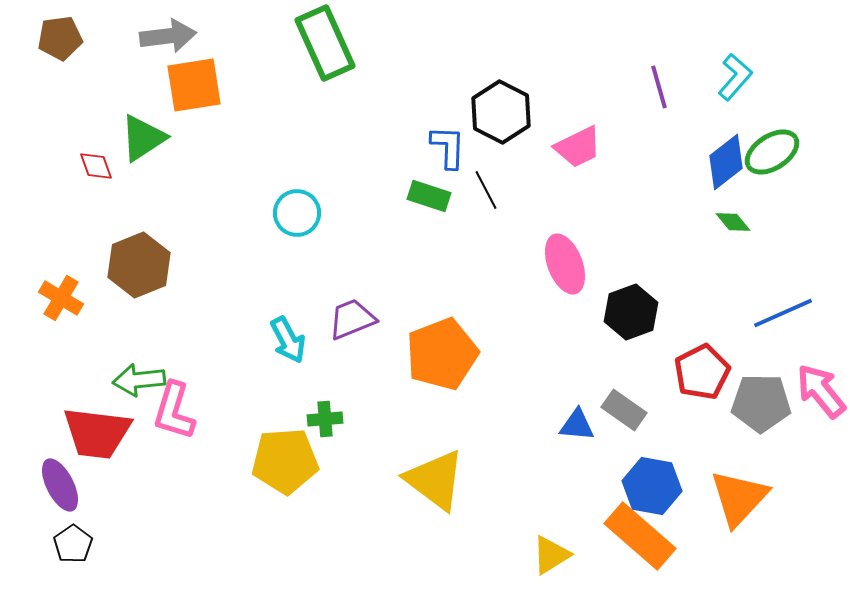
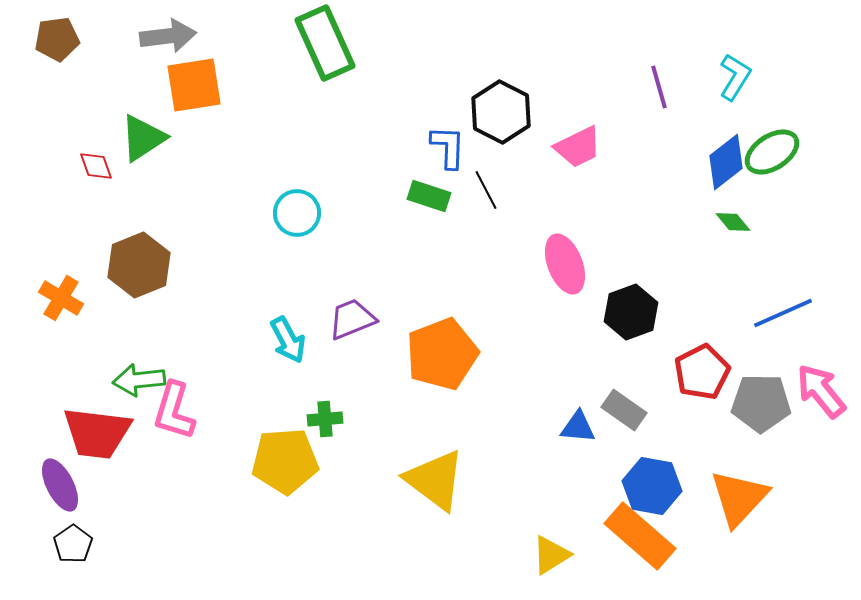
brown pentagon at (60, 38): moved 3 px left, 1 px down
cyan L-shape at (735, 77): rotated 9 degrees counterclockwise
blue triangle at (577, 425): moved 1 px right, 2 px down
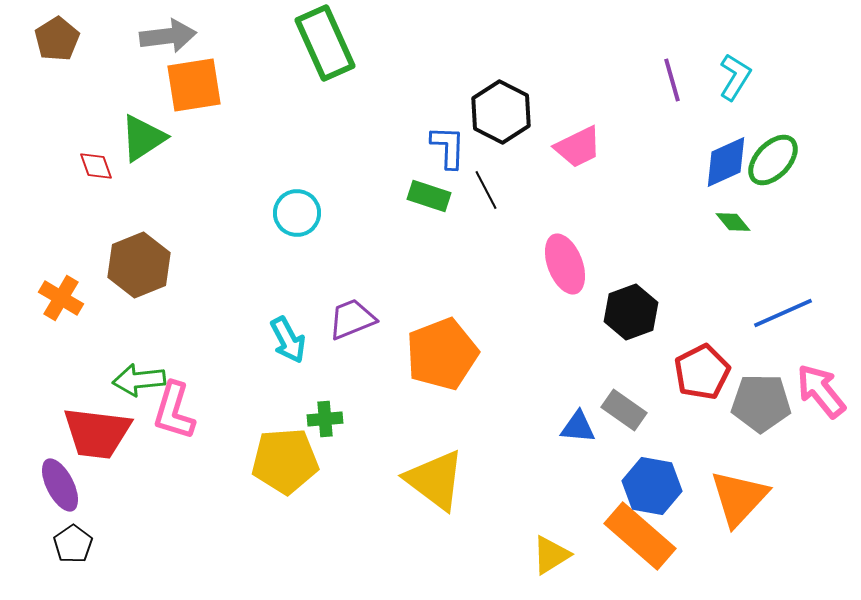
brown pentagon at (57, 39): rotated 24 degrees counterclockwise
purple line at (659, 87): moved 13 px right, 7 px up
green ellipse at (772, 152): moved 1 px right, 8 px down; rotated 14 degrees counterclockwise
blue diamond at (726, 162): rotated 14 degrees clockwise
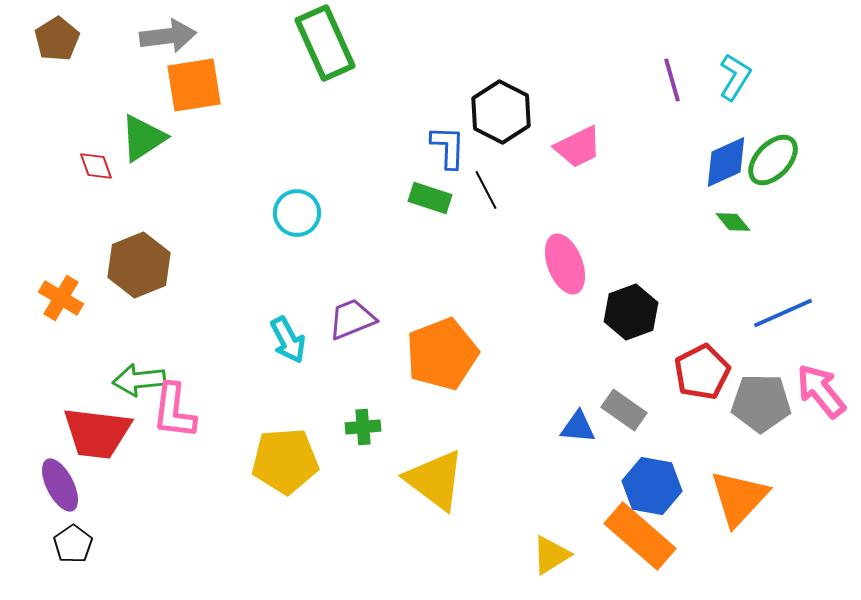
green rectangle at (429, 196): moved 1 px right, 2 px down
pink L-shape at (174, 411): rotated 10 degrees counterclockwise
green cross at (325, 419): moved 38 px right, 8 px down
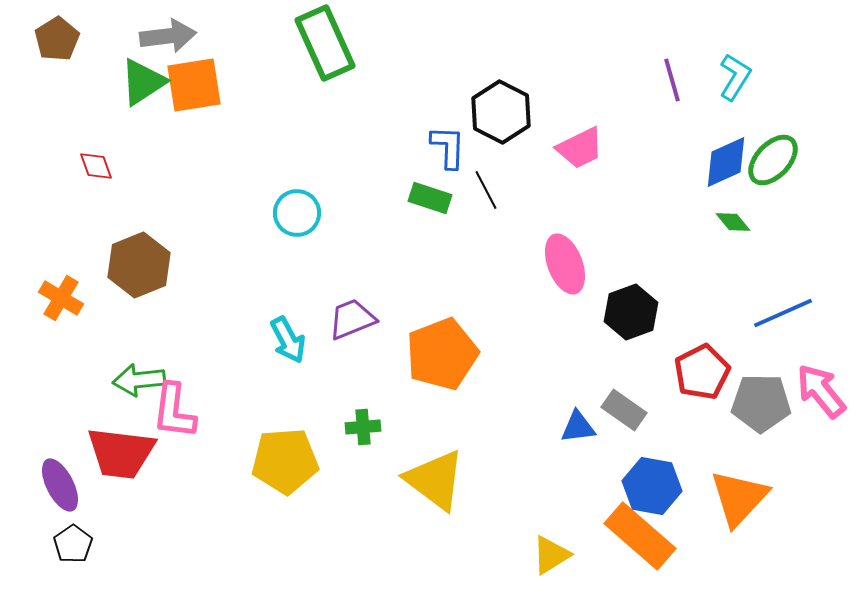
green triangle at (143, 138): moved 56 px up
pink trapezoid at (578, 147): moved 2 px right, 1 px down
blue triangle at (578, 427): rotated 12 degrees counterclockwise
red trapezoid at (97, 433): moved 24 px right, 20 px down
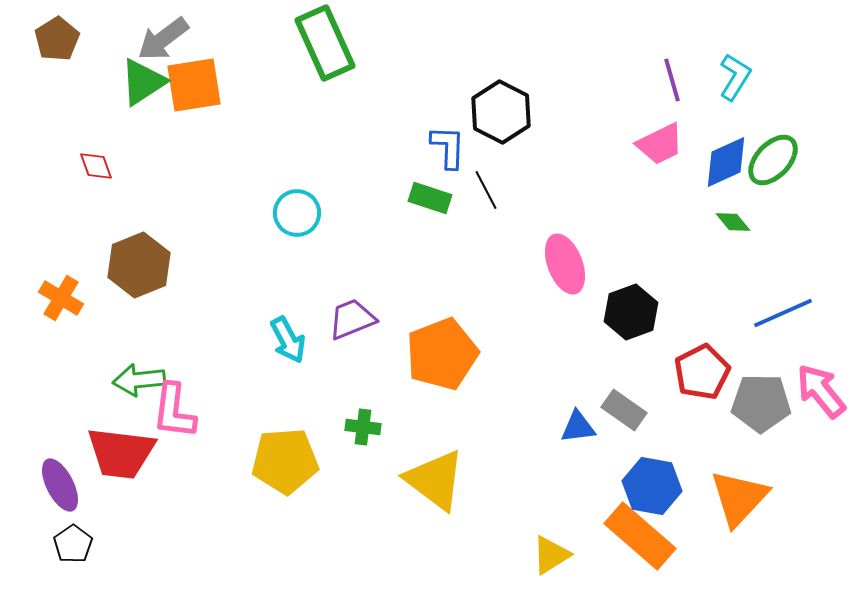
gray arrow at (168, 36): moved 5 px left, 3 px down; rotated 150 degrees clockwise
pink trapezoid at (580, 148): moved 80 px right, 4 px up
green cross at (363, 427): rotated 12 degrees clockwise
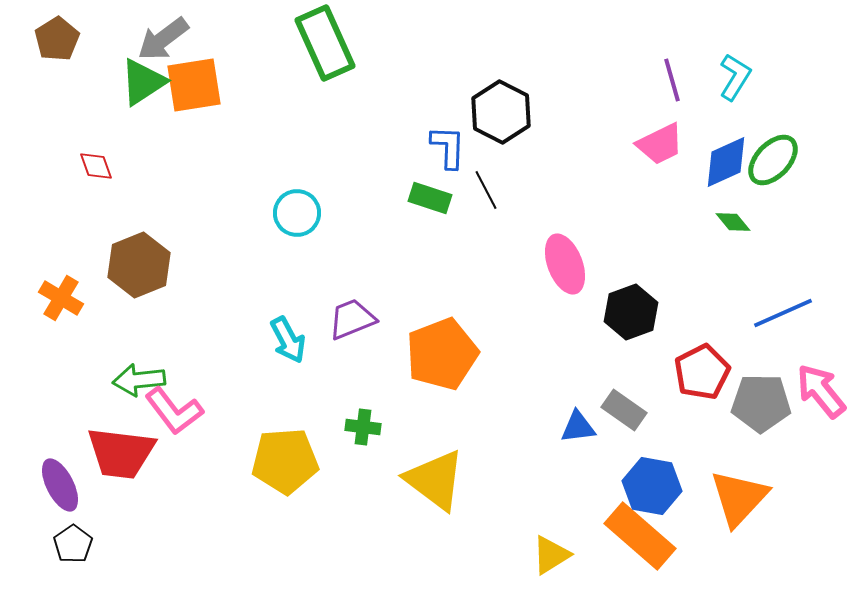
pink L-shape at (174, 411): rotated 44 degrees counterclockwise
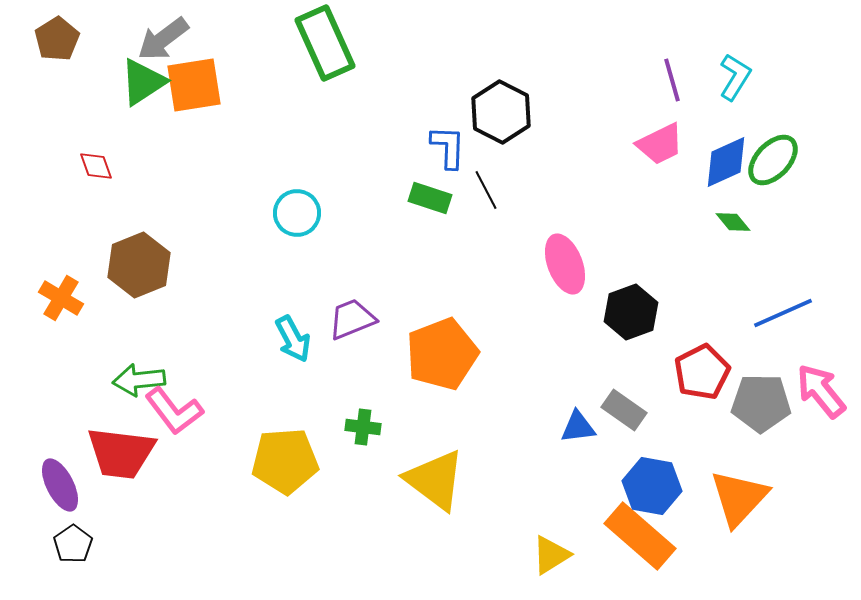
cyan arrow at (288, 340): moved 5 px right, 1 px up
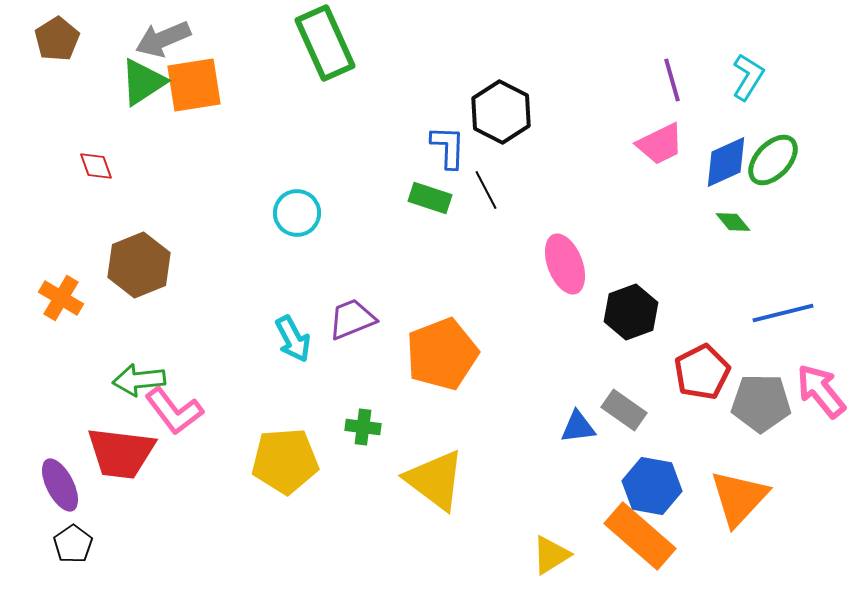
gray arrow at (163, 39): rotated 14 degrees clockwise
cyan L-shape at (735, 77): moved 13 px right
blue line at (783, 313): rotated 10 degrees clockwise
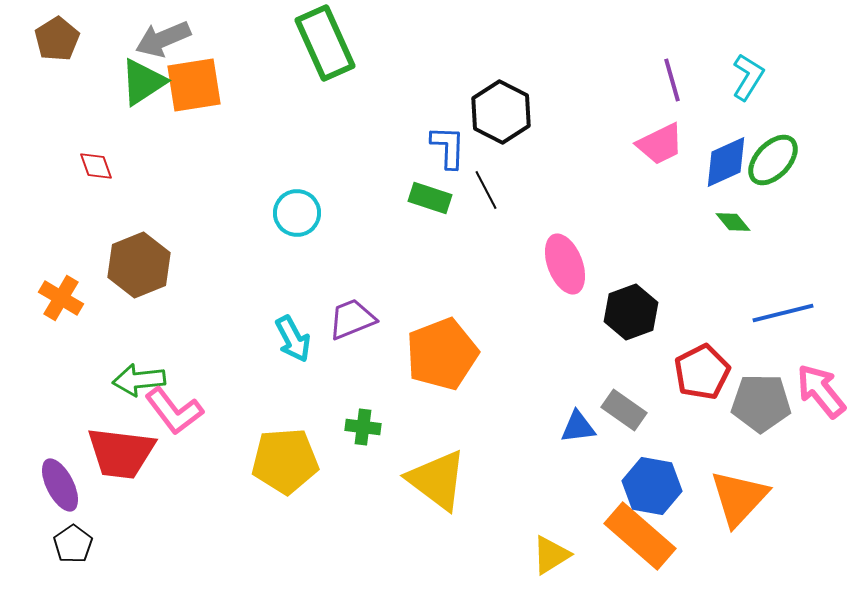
yellow triangle at (435, 480): moved 2 px right
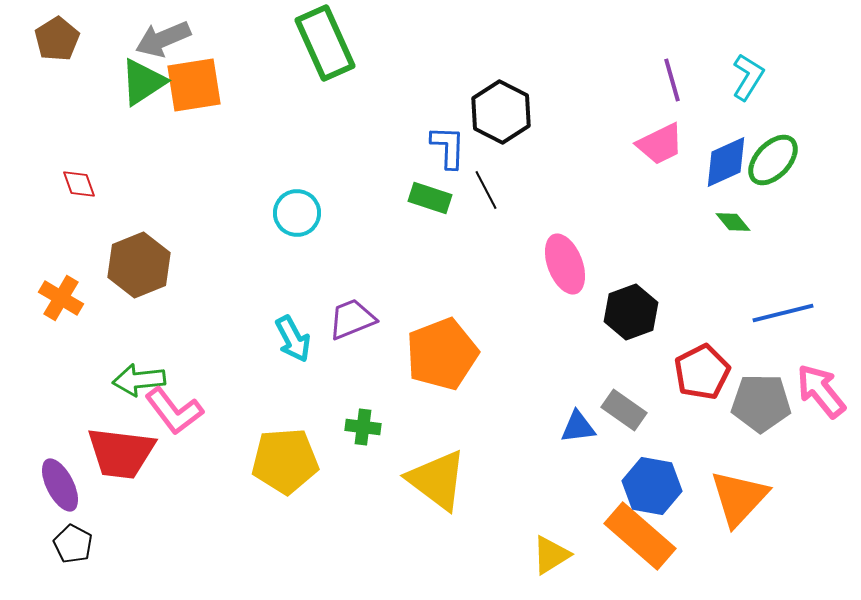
red diamond at (96, 166): moved 17 px left, 18 px down
black pentagon at (73, 544): rotated 9 degrees counterclockwise
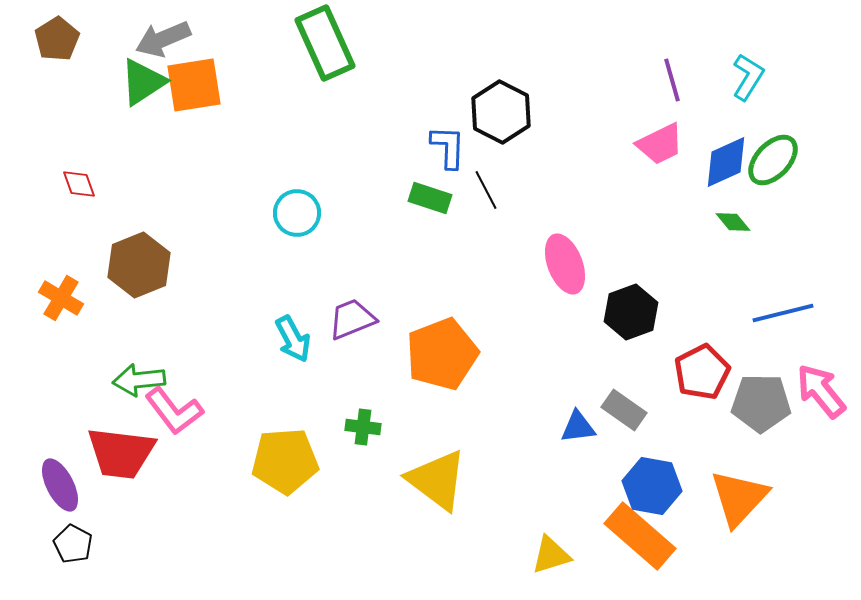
yellow triangle at (551, 555): rotated 15 degrees clockwise
